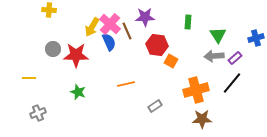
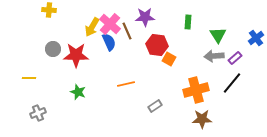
blue cross: rotated 21 degrees counterclockwise
orange square: moved 2 px left, 2 px up
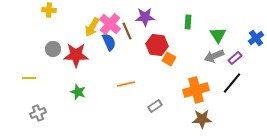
gray arrow: rotated 18 degrees counterclockwise
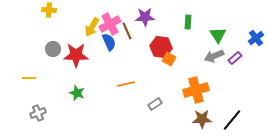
pink cross: rotated 20 degrees clockwise
red hexagon: moved 4 px right, 2 px down
black line: moved 37 px down
green star: moved 1 px left, 1 px down
gray rectangle: moved 2 px up
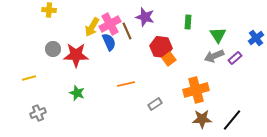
purple star: rotated 18 degrees clockwise
orange square: rotated 24 degrees clockwise
yellow line: rotated 16 degrees counterclockwise
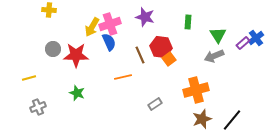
pink cross: rotated 10 degrees clockwise
brown line: moved 13 px right, 24 px down
purple rectangle: moved 8 px right, 15 px up
orange line: moved 3 px left, 7 px up
gray cross: moved 6 px up
brown star: rotated 18 degrees counterclockwise
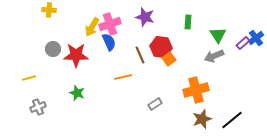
black line: rotated 10 degrees clockwise
